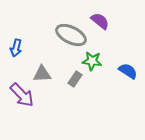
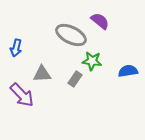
blue semicircle: rotated 42 degrees counterclockwise
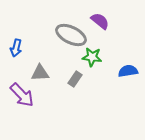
green star: moved 4 px up
gray triangle: moved 2 px left, 1 px up
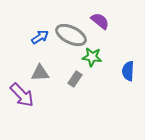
blue arrow: moved 24 px right, 11 px up; rotated 138 degrees counterclockwise
blue semicircle: rotated 78 degrees counterclockwise
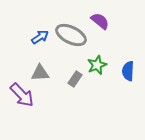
green star: moved 5 px right, 8 px down; rotated 30 degrees counterclockwise
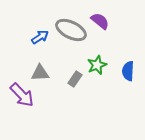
gray ellipse: moved 5 px up
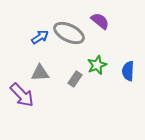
gray ellipse: moved 2 px left, 3 px down
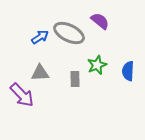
gray rectangle: rotated 35 degrees counterclockwise
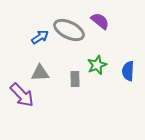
gray ellipse: moved 3 px up
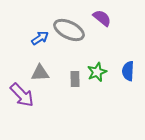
purple semicircle: moved 2 px right, 3 px up
blue arrow: moved 1 px down
green star: moved 7 px down
